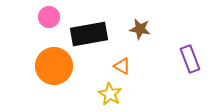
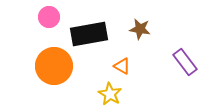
purple rectangle: moved 5 px left, 3 px down; rotated 16 degrees counterclockwise
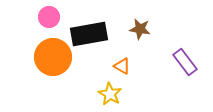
orange circle: moved 1 px left, 9 px up
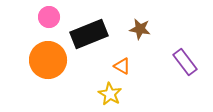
black rectangle: rotated 12 degrees counterclockwise
orange circle: moved 5 px left, 3 px down
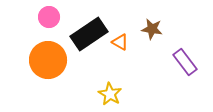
brown star: moved 12 px right
black rectangle: rotated 12 degrees counterclockwise
orange triangle: moved 2 px left, 24 px up
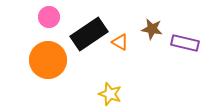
purple rectangle: moved 19 px up; rotated 40 degrees counterclockwise
yellow star: rotated 10 degrees counterclockwise
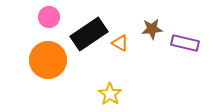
brown star: rotated 15 degrees counterclockwise
orange triangle: moved 1 px down
yellow star: rotated 15 degrees clockwise
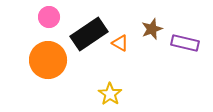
brown star: rotated 15 degrees counterclockwise
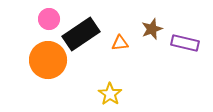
pink circle: moved 2 px down
black rectangle: moved 8 px left
orange triangle: rotated 36 degrees counterclockwise
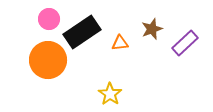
black rectangle: moved 1 px right, 2 px up
purple rectangle: rotated 56 degrees counterclockwise
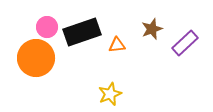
pink circle: moved 2 px left, 8 px down
black rectangle: rotated 15 degrees clockwise
orange triangle: moved 3 px left, 2 px down
orange circle: moved 12 px left, 2 px up
yellow star: rotated 15 degrees clockwise
